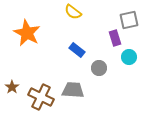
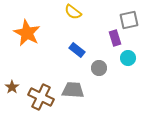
cyan circle: moved 1 px left, 1 px down
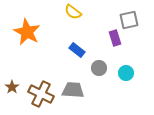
orange star: moved 1 px up
cyan circle: moved 2 px left, 15 px down
brown cross: moved 3 px up
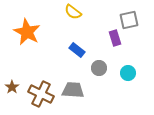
cyan circle: moved 2 px right
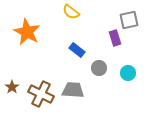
yellow semicircle: moved 2 px left
